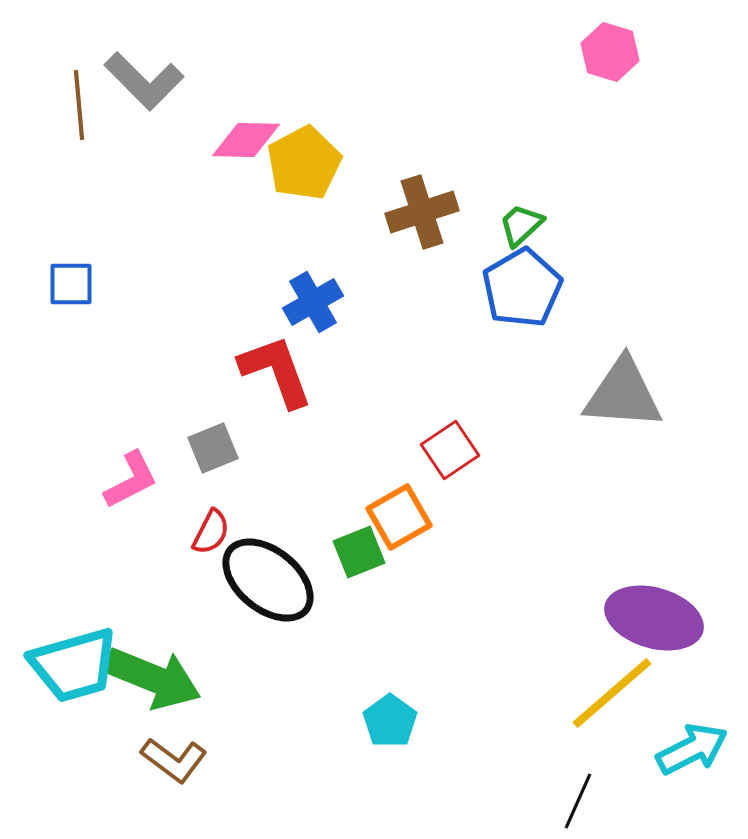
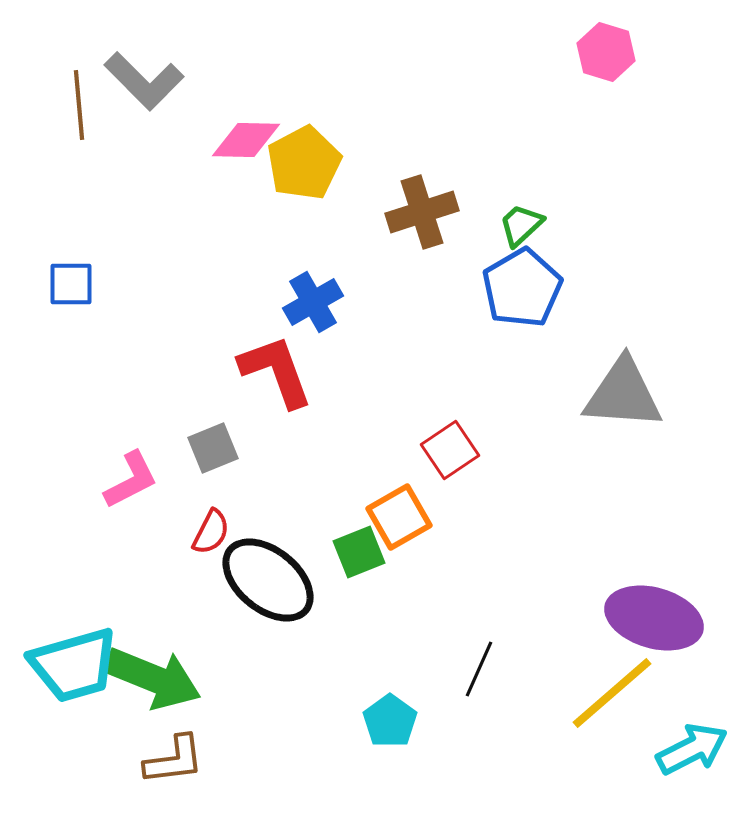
pink hexagon: moved 4 px left
brown L-shape: rotated 44 degrees counterclockwise
black line: moved 99 px left, 132 px up
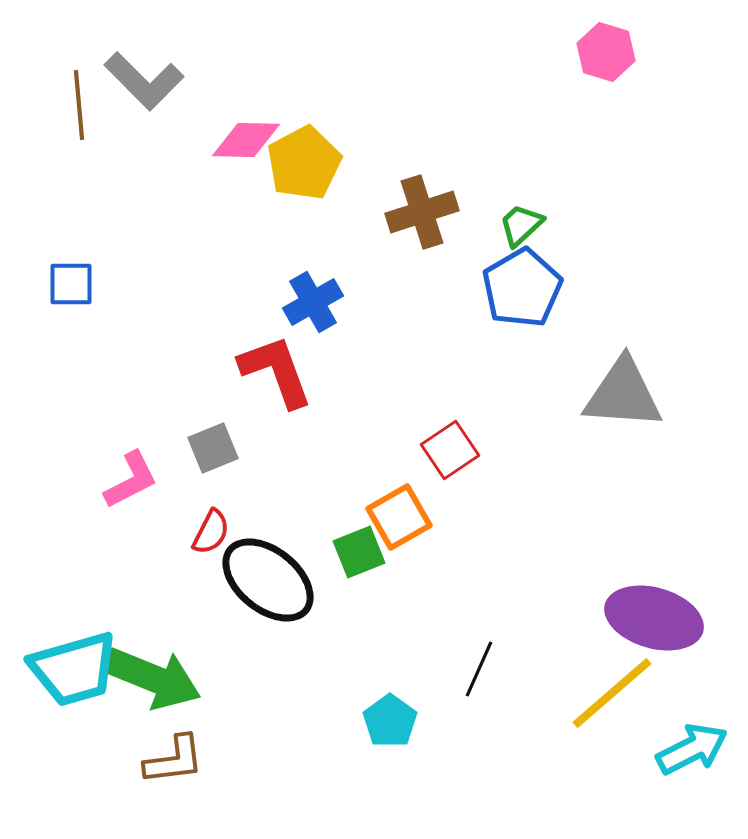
cyan trapezoid: moved 4 px down
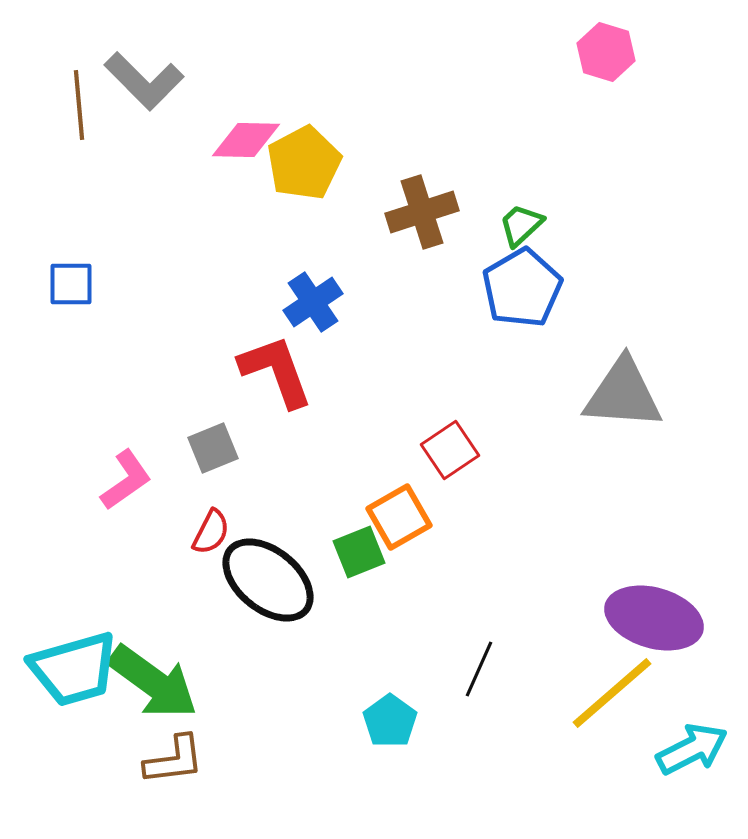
blue cross: rotated 4 degrees counterclockwise
pink L-shape: moved 5 px left; rotated 8 degrees counterclockwise
green arrow: moved 4 px down; rotated 14 degrees clockwise
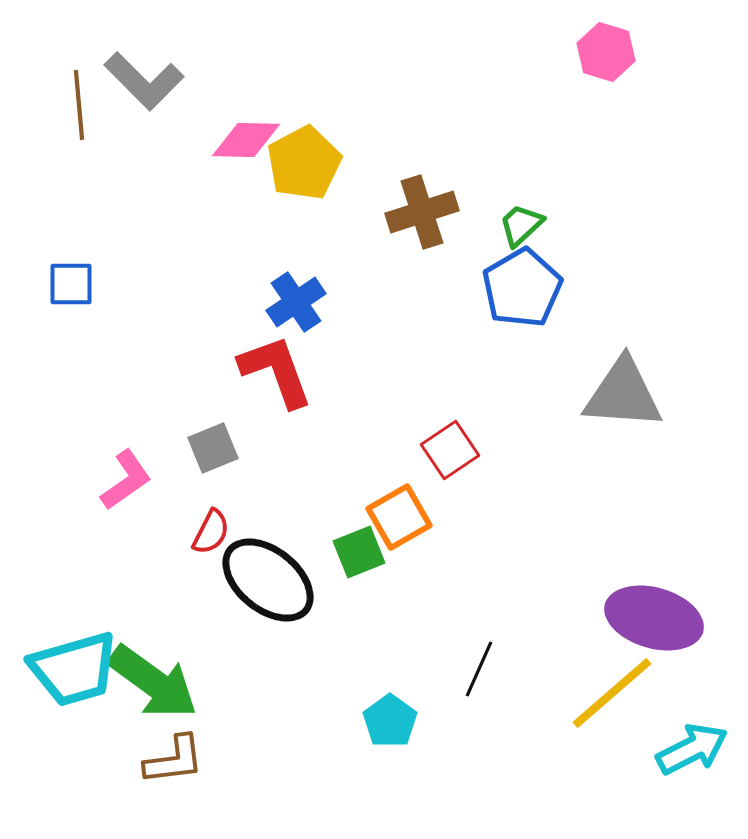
blue cross: moved 17 px left
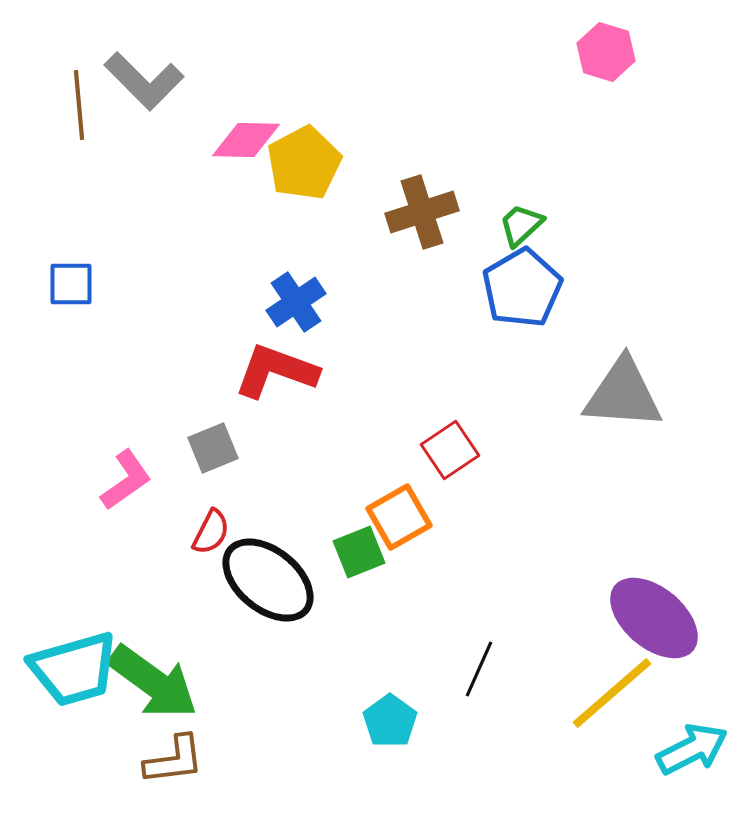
red L-shape: rotated 50 degrees counterclockwise
purple ellipse: rotated 24 degrees clockwise
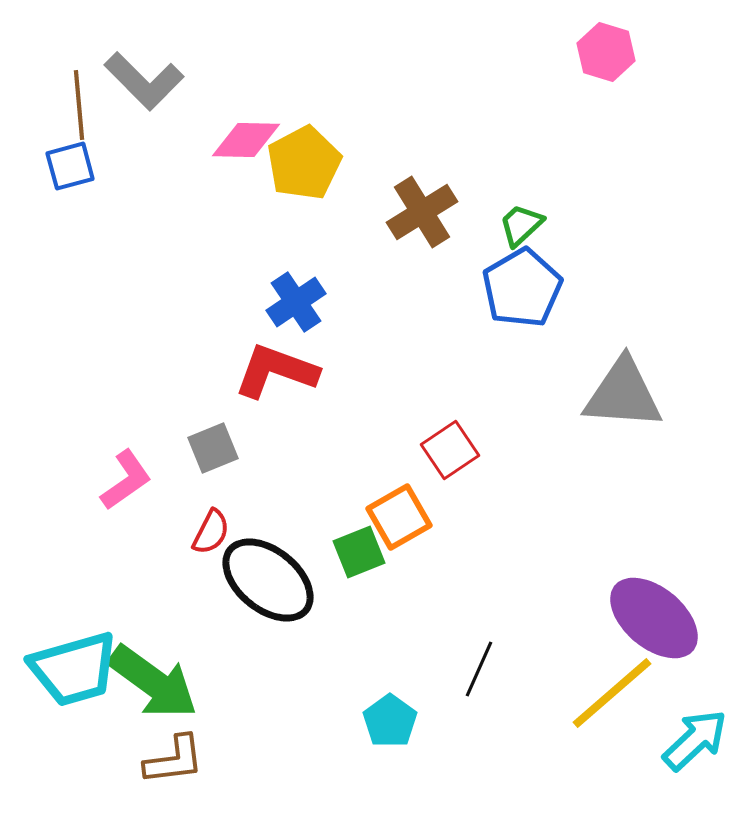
brown cross: rotated 14 degrees counterclockwise
blue square: moved 1 px left, 118 px up; rotated 15 degrees counterclockwise
cyan arrow: moved 3 px right, 9 px up; rotated 16 degrees counterclockwise
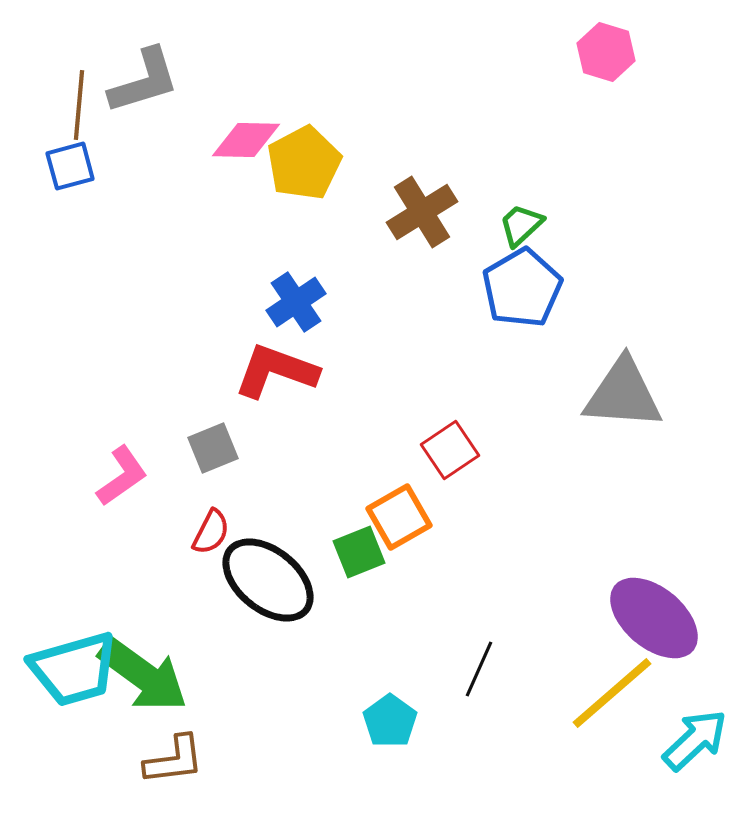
gray L-shape: rotated 62 degrees counterclockwise
brown line: rotated 10 degrees clockwise
pink L-shape: moved 4 px left, 4 px up
green arrow: moved 10 px left, 7 px up
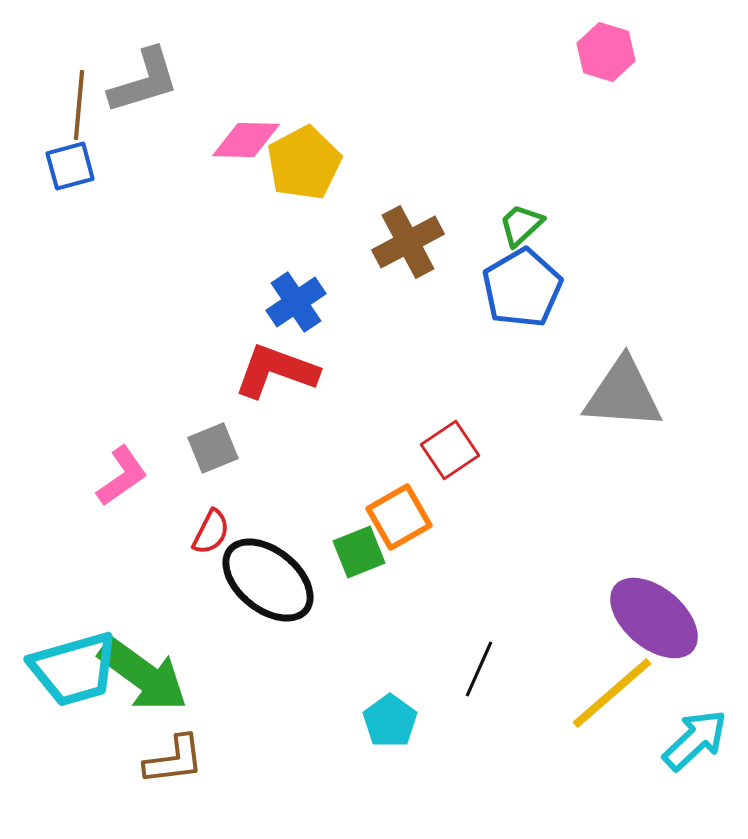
brown cross: moved 14 px left, 30 px down; rotated 4 degrees clockwise
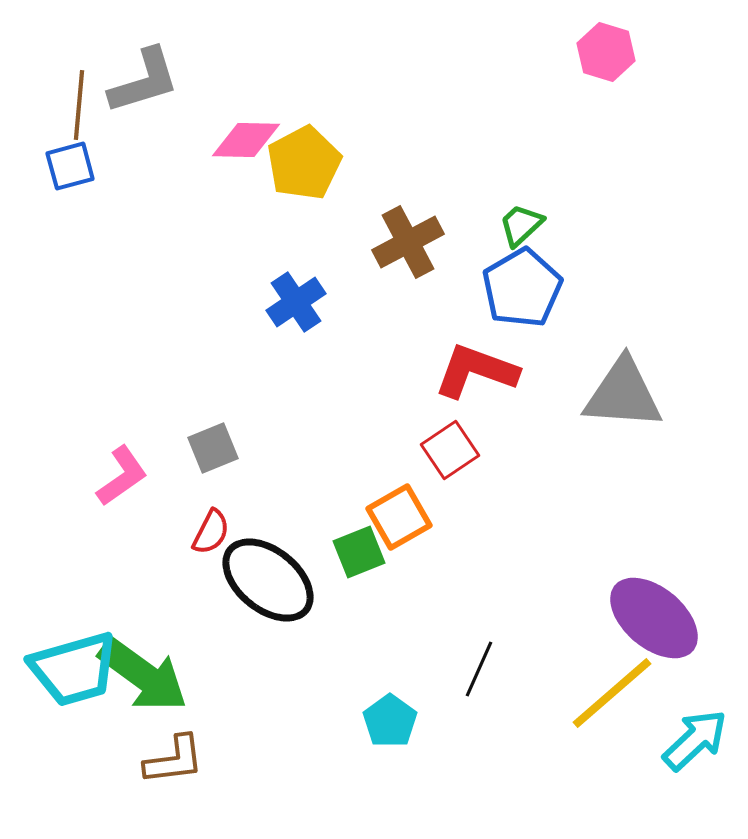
red L-shape: moved 200 px right
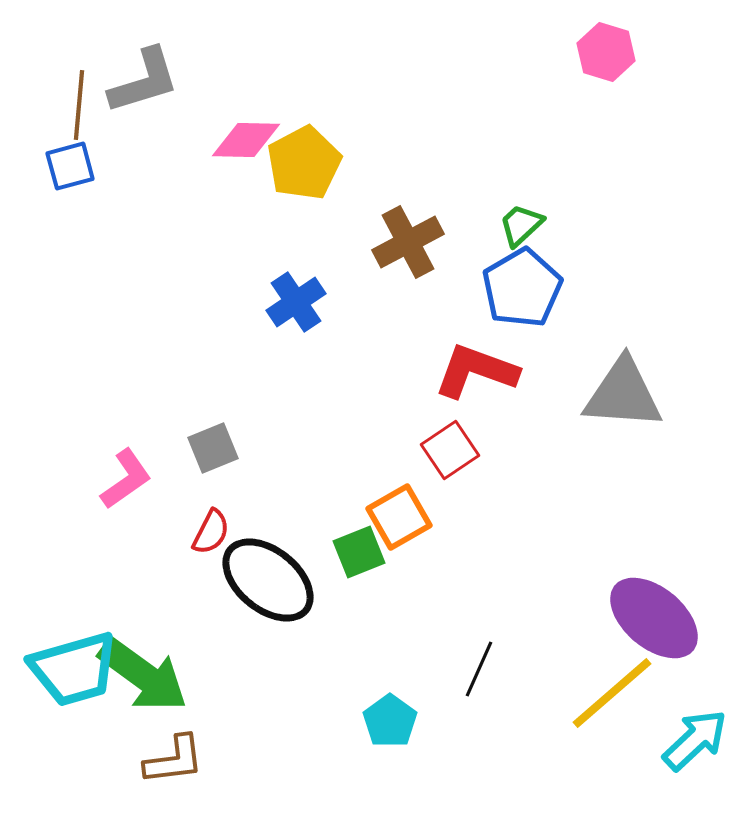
pink L-shape: moved 4 px right, 3 px down
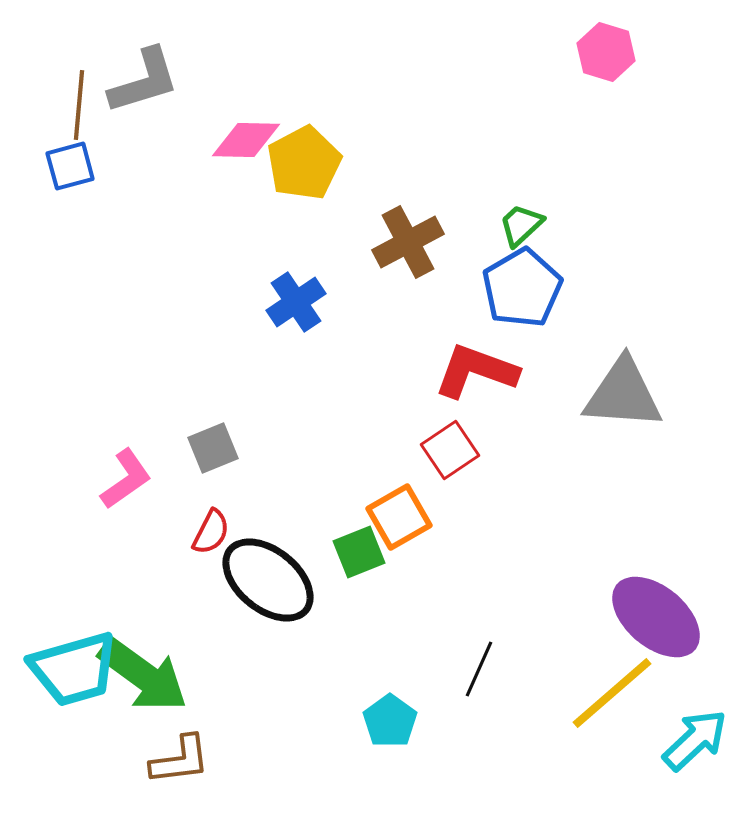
purple ellipse: moved 2 px right, 1 px up
brown L-shape: moved 6 px right
